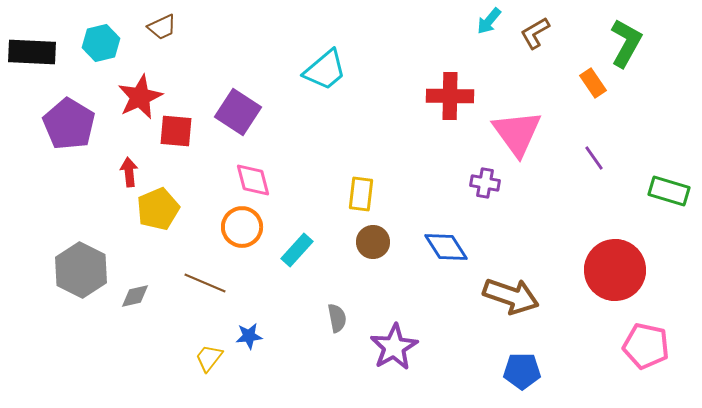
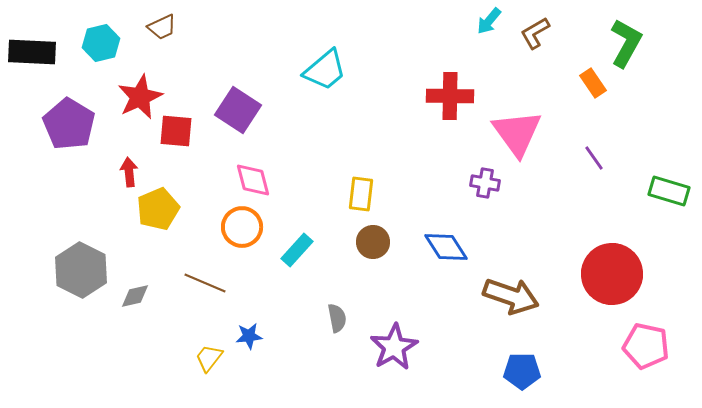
purple square: moved 2 px up
red circle: moved 3 px left, 4 px down
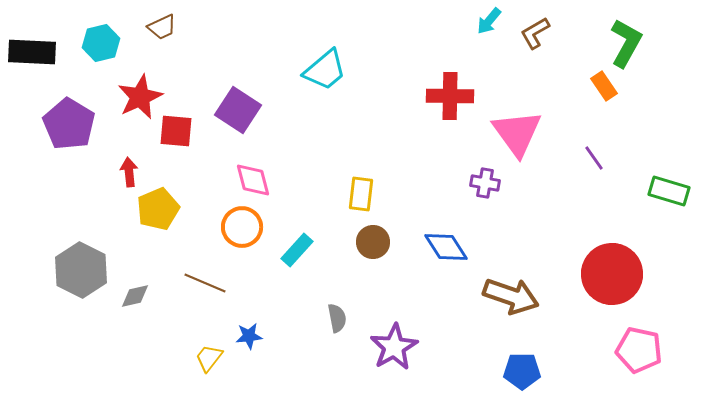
orange rectangle: moved 11 px right, 3 px down
pink pentagon: moved 7 px left, 4 px down
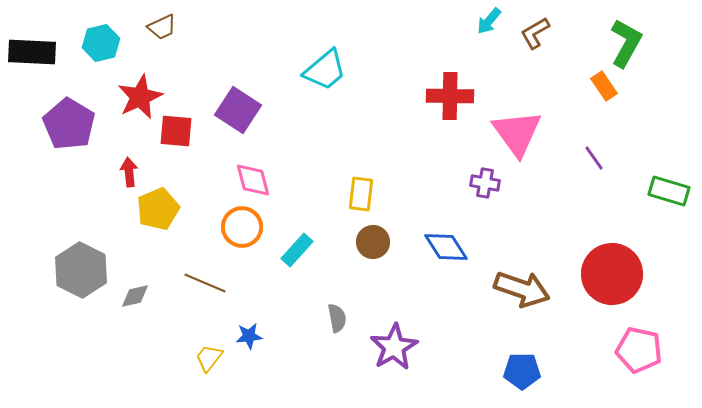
brown arrow: moved 11 px right, 7 px up
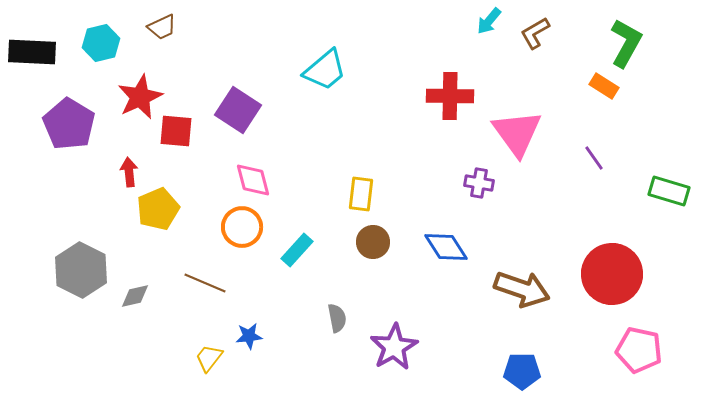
orange rectangle: rotated 24 degrees counterclockwise
purple cross: moved 6 px left
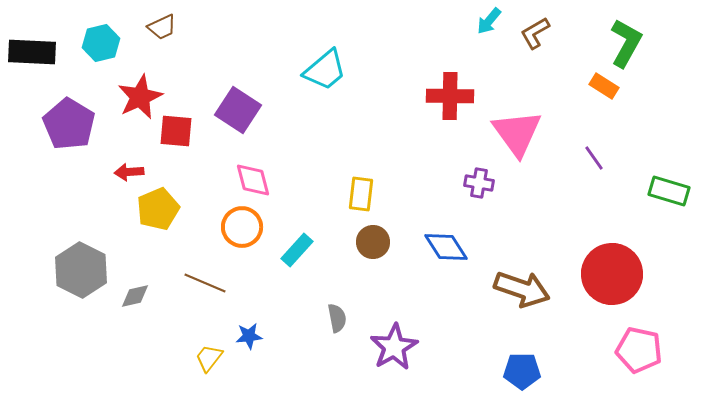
red arrow: rotated 88 degrees counterclockwise
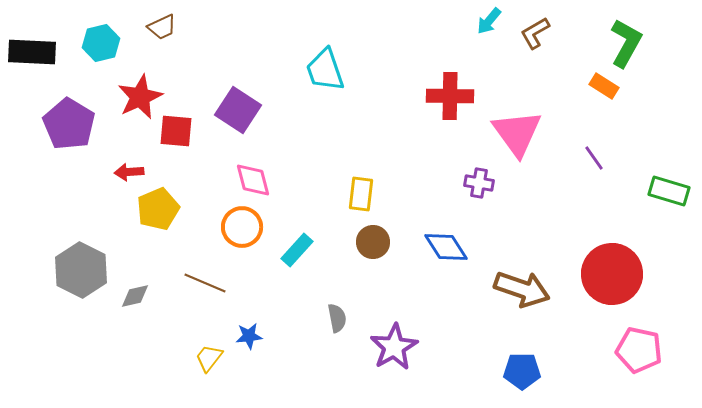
cyan trapezoid: rotated 111 degrees clockwise
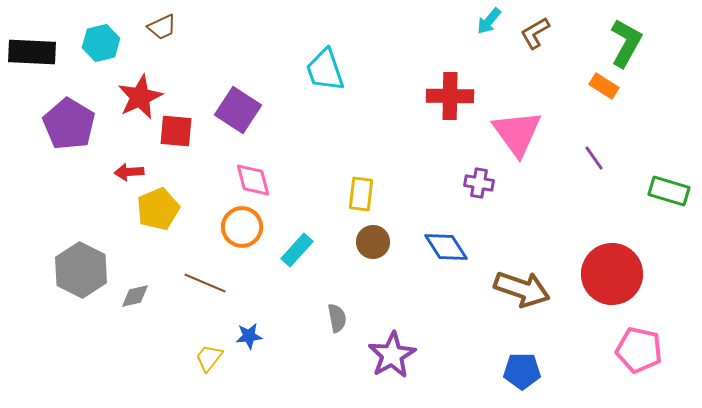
purple star: moved 2 px left, 8 px down
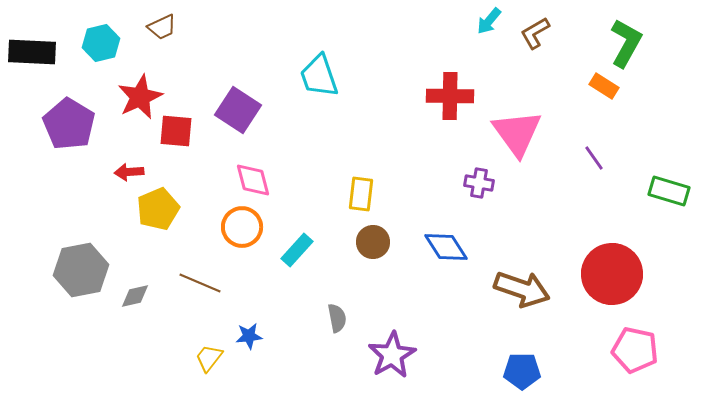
cyan trapezoid: moved 6 px left, 6 px down
gray hexagon: rotated 22 degrees clockwise
brown line: moved 5 px left
pink pentagon: moved 4 px left
